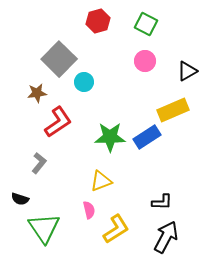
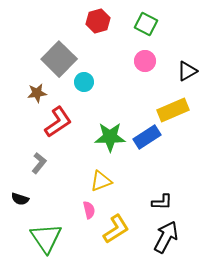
green triangle: moved 2 px right, 10 px down
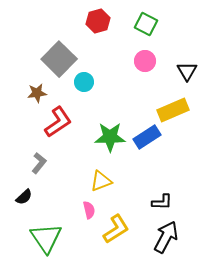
black triangle: rotated 30 degrees counterclockwise
black semicircle: moved 4 px right, 2 px up; rotated 60 degrees counterclockwise
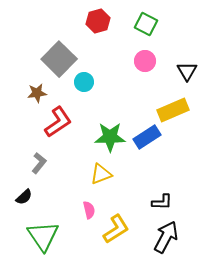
yellow triangle: moved 7 px up
green triangle: moved 3 px left, 2 px up
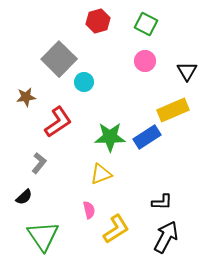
brown star: moved 11 px left, 4 px down
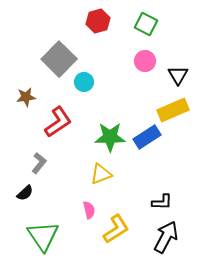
black triangle: moved 9 px left, 4 px down
black semicircle: moved 1 px right, 4 px up
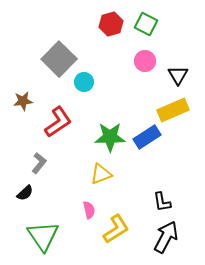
red hexagon: moved 13 px right, 3 px down
brown star: moved 3 px left, 4 px down
black L-shape: rotated 80 degrees clockwise
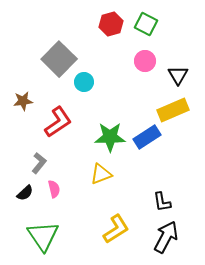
pink semicircle: moved 35 px left, 21 px up
